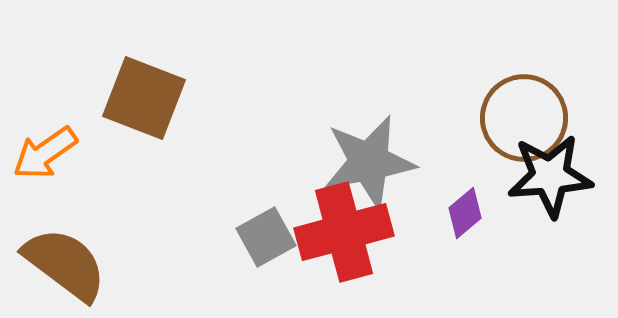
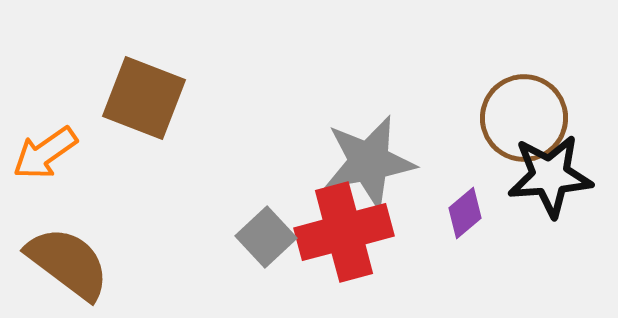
gray square: rotated 14 degrees counterclockwise
brown semicircle: moved 3 px right, 1 px up
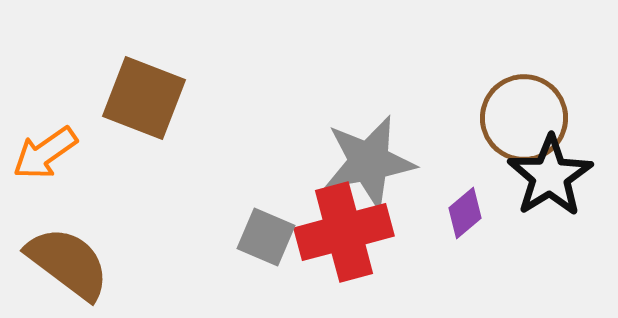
black star: rotated 28 degrees counterclockwise
gray square: rotated 24 degrees counterclockwise
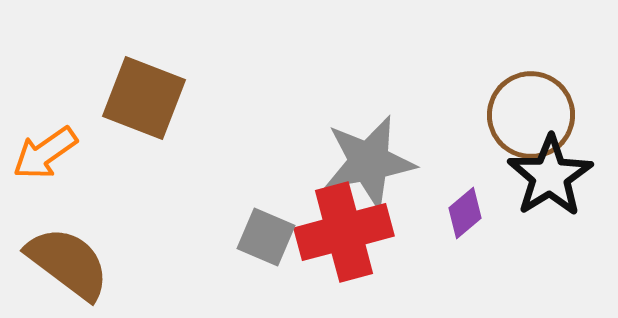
brown circle: moved 7 px right, 3 px up
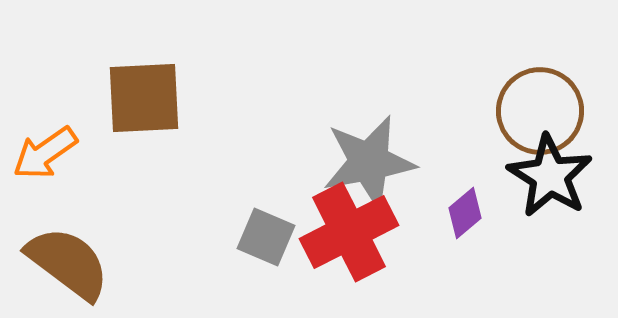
brown square: rotated 24 degrees counterclockwise
brown circle: moved 9 px right, 4 px up
black star: rotated 8 degrees counterclockwise
red cross: moved 5 px right; rotated 12 degrees counterclockwise
